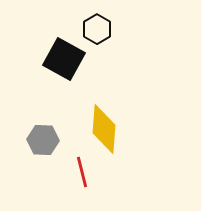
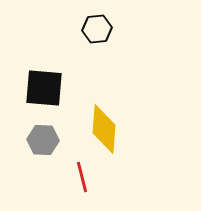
black hexagon: rotated 24 degrees clockwise
black square: moved 20 px left, 29 px down; rotated 24 degrees counterclockwise
red line: moved 5 px down
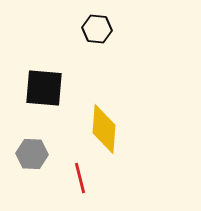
black hexagon: rotated 12 degrees clockwise
gray hexagon: moved 11 px left, 14 px down
red line: moved 2 px left, 1 px down
